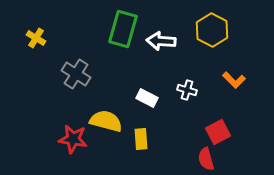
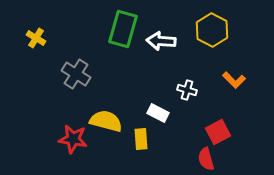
white rectangle: moved 11 px right, 15 px down
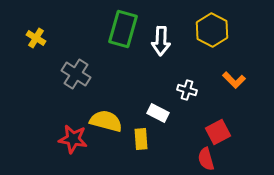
white arrow: rotated 92 degrees counterclockwise
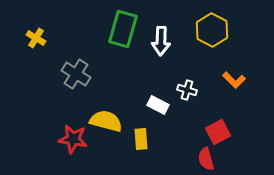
white rectangle: moved 8 px up
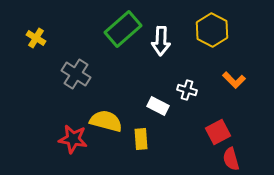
green rectangle: rotated 33 degrees clockwise
white rectangle: moved 1 px down
red semicircle: moved 25 px right
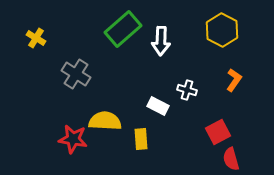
yellow hexagon: moved 10 px right
orange L-shape: rotated 100 degrees counterclockwise
yellow semicircle: moved 1 px left; rotated 12 degrees counterclockwise
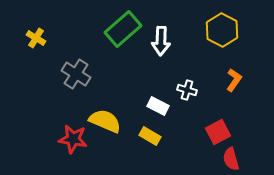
yellow semicircle: rotated 20 degrees clockwise
yellow rectangle: moved 9 px right, 3 px up; rotated 55 degrees counterclockwise
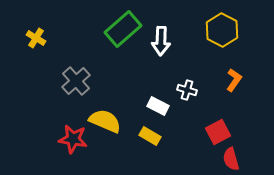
gray cross: moved 7 px down; rotated 16 degrees clockwise
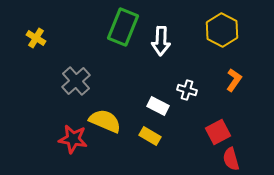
green rectangle: moved 2 px up; rotated 27 degrees counterclockwise
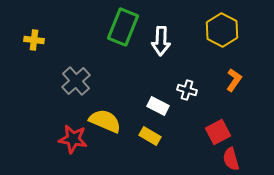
yellow cross: moved 2 px left, 2 px down; rotated 24 degrees counterclockwise
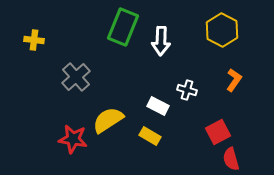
gray cross: moved 4 px up
yellow semicircle: moved 3 px right, 1 px up; rotated 56 degrees counterclockwise
